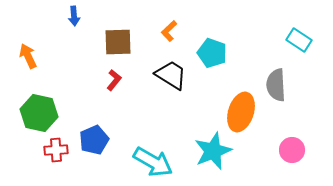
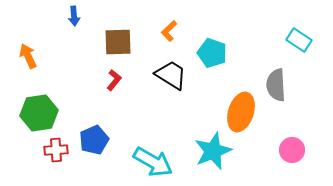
green hexagon: rotated 21 degrees counterclockwise
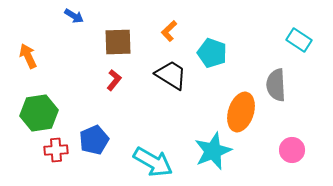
blue arrow: rotated 54 degrees counterclockwise
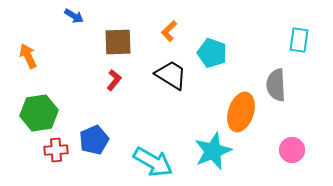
cyan rectangle: rotated 65 degrees clockwise
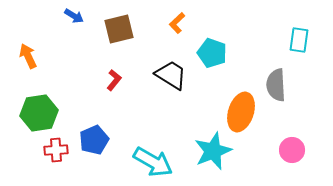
orange L-shape: moved 8 px right, 8 px up
brown square: moved 1 px right, 13 px up; rotated 12 degrees counterclockwise
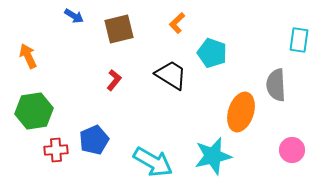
green hexagon: moved 5 px left, 2 px up
cyan star: moved 5 px down; rotated 9 degrees clockwise
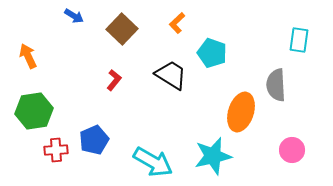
brown square: moved 3 px right; rotated 32 degrees counterclockwise
